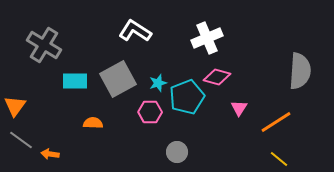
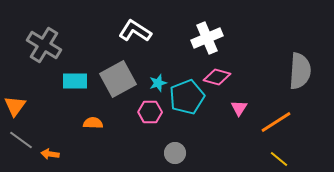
gray circle: moved 2 px left, 1 px down
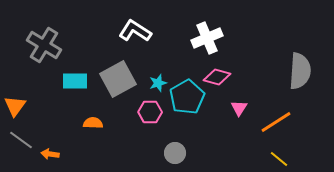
cyan pentagon: rotated 8 degrees counterclockwise
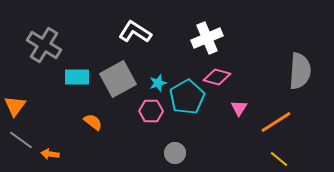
white L-shape: moved 1 px down
cyan rectangle: moved 2 px right, 4 px up
pink hexagon: moved 1 px right, 1 px up
orange semicircle: moved 1 px up; rotated 36 degrees clockwise
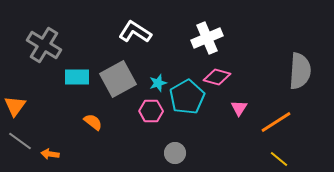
gray line: moved 1 px left, 1 px down
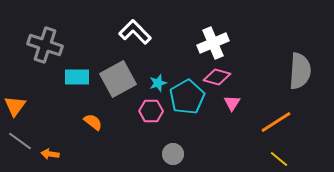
white L-shape: rotated 12 degrees clockwise
white cross: moved 6 px right, 5 px down
gray cross: moved 1 px right; rotated 12 degrees counterclockwise
pink triangle: moved 7 px left, 5 px up
gray circle: moved 2 px left, 1 px down
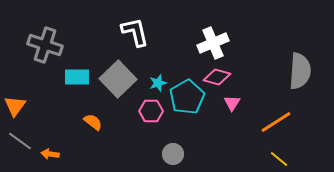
white L-shape: rotated 32 degrees clockwise
gray square: rotated 15 degrees counterclockwise
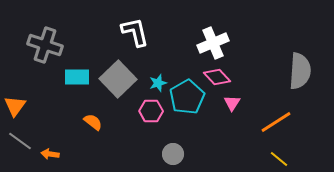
pink diamond: rotated 32 degrees clockwise
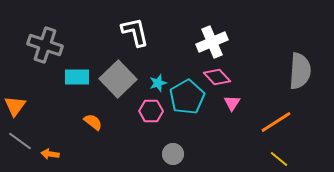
white cross: moved 1 px left, 1 px up
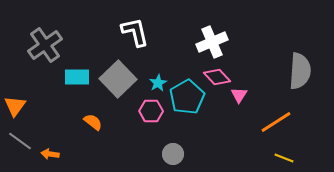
gray cross: rotated 36 degrees clockwise
cyan star: rotated 12 degrees counterclockwise
pink triangle: moved 7 px right, 8 px up
yellow line: moved 5 px right, 1 px up; rotated 18 degrees counterclockwise
